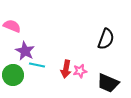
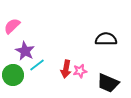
pink semicircle: rotated 66 degrees counterclockwise
black semicircle: rotated 110 degrees counterclockwise
cyan line: rotated 49 degrees counterclockwise
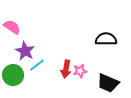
pink semicircle: moved 1 px down; rotated 78 degrees clockwise
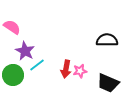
black semicircle: moved 1 px right, 1 px down
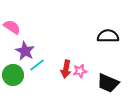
black semicircle: moved 1 px right, 4 px up
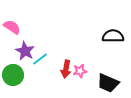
black semicircle: moved 5 px right
cyan line: moved 3 px right, 6 px up
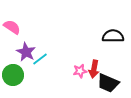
purple star: moved 1 px right, 1 px down
red arrow: moved 28 px right
